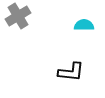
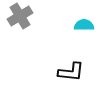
gray cross: moved 2 px right
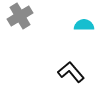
black L-shape: rotated 136 degrees counterclockwise
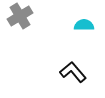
black L-shape: moved 2 px right
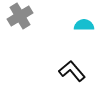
black L-shape: moved 1 px left, 1 px up
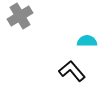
cyan semicircle: moved 3 px right, 16 px down
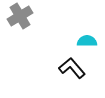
black L-shape: moved 3 px up
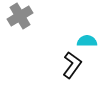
black L-shape: moved 3 px up; rotated 76 degrees clockwise
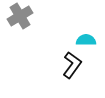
cyan semicircle: moved 1 px left, 1 px up
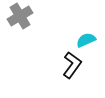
cyan semicircle: rotated 24 degrees counterclockwise
